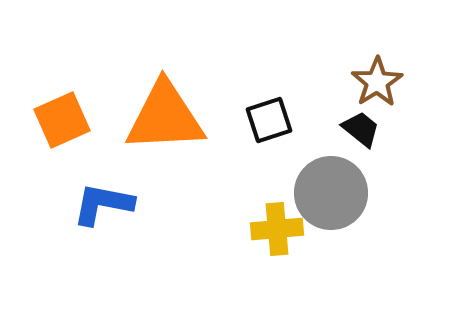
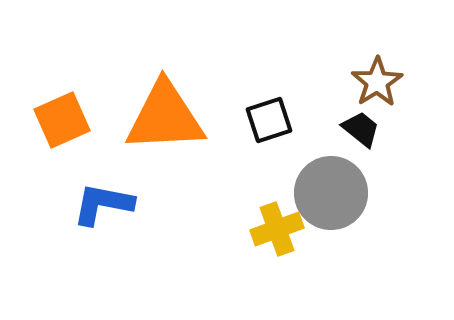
yellow cross: rotated 15 degrees counterclockwise
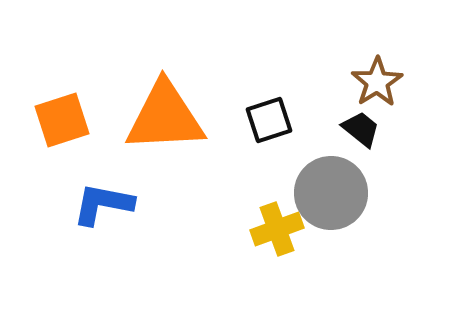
orange square: rotated 6 degrees clockwise
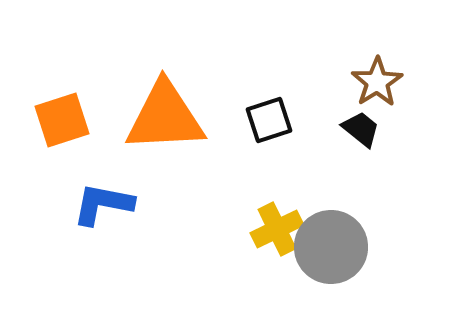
gray circle: moved 54 px down
yellow cross: rotated 6 degrees counterclockwise
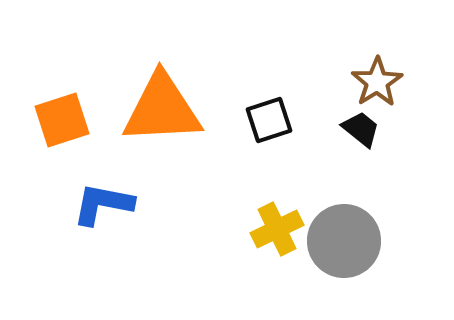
orange triangle: moved 3 px left, 8 px up
gray circle: moved 13 px right, 6 px up
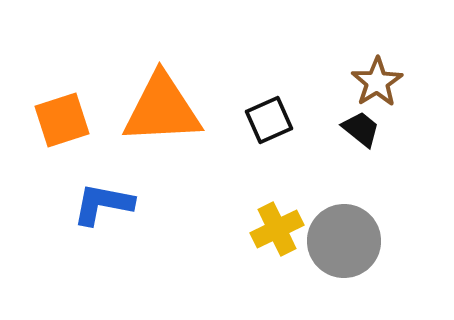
black square: rotated 6 degrees counterclockwise
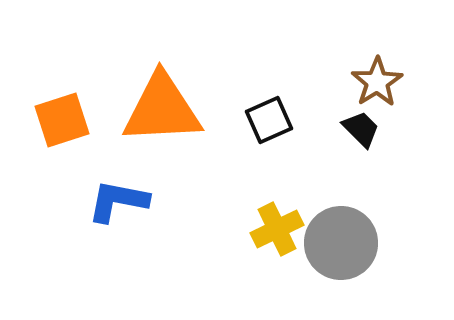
black trapezoid: rotated 6 degrees clockwise
blue L-shape: moved 15 px right, 3 px up
gray circle: moved 3 px left, 2 px down
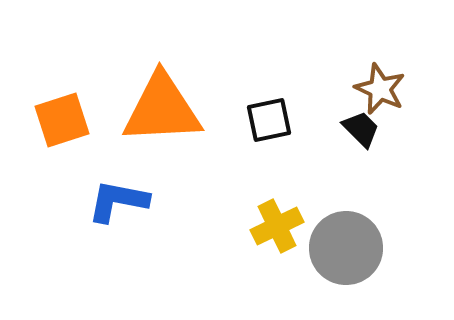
brown star: moved 3 px right, 7 px down; rotated 15 degrees counterclockwise
black square: rotated 12 degrees clockwise
yellow cross: moved 3 px up
gray circle: moved 5 px right, 5 px down
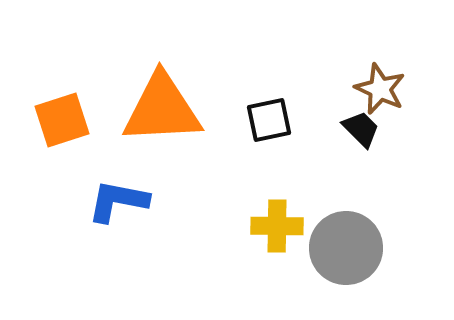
yellow cross: rotated 27 degrees clockwise
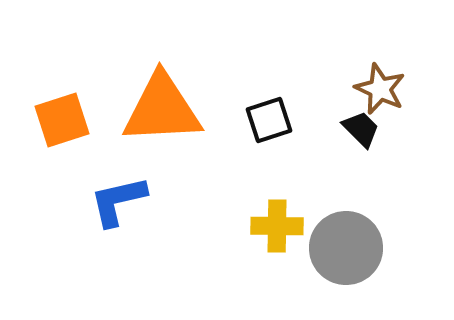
black square: rotated 6 degrees counterclockwise
blue L-shape: rotated 24 degrees counterclockwise
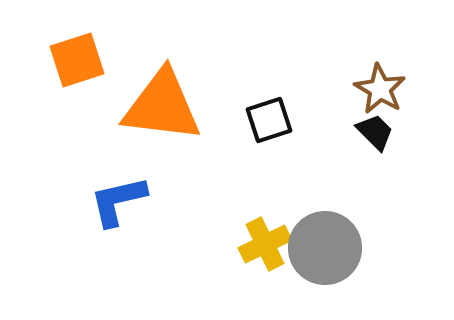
brown star: rotated 6 degrees clockwise
orange triangle: moved 3 px up; rotated 10 degrees clockwise
orange square: moved 15 px right, 60 px up
black trapezoid: moved 14 px right, 3 px down
yellow cross: moved 12 px left, 18 px down; rotated 27 degrees counterclockwise
gray circle: moved 21 px left
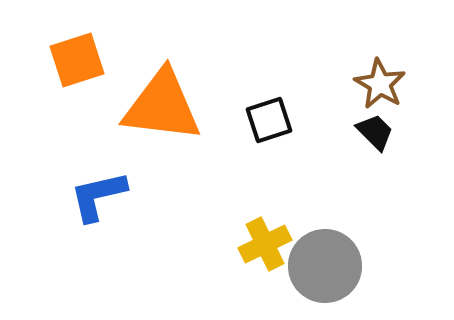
brown star: moved 5 px up
blue L-shape: moved 20 px left, 5 px up
gray circle: moved 18 px down
